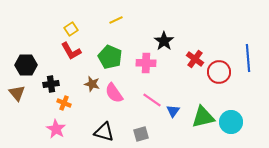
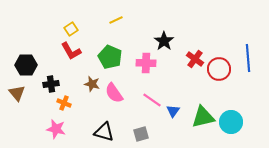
red circle: moved 3 px up
pink star: rotated 18 degrees counterclockwise
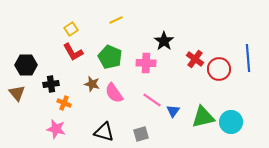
red L-shape: moved 2 px right, 1 px down
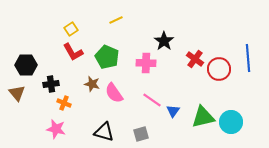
green pentagon: moved 3 px left
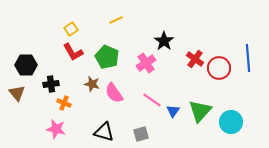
pink cross: rotated 36 degrees counterclockwise
red circle: moved 1 px up
green triangle: moved 3 px left, 6 px up; rotated 35 degrees counterclockwise
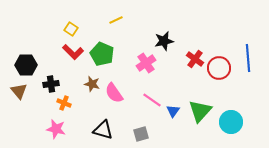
yellow square: rotated 24 degrees counterclockwise
black star: rotated 24 degrees clockwise
red L-shape: rotated 15 degrees counterclockwise
green pentagon: moved 5 px left, 3 px up
brown triangle: moved 2 px right, 2 px up
black triangle: moved 1 px left, 2 px up
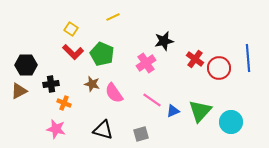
yellow line: moved 3 px left, 3 px up
brown triangle: rotated 42 degrees clockwise
blue triangle: rotated 32 degrees clockwise
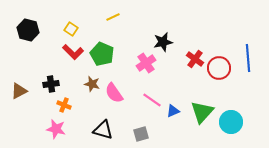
black star: moved 1 px left, 1 px down
black hexagon: moved 2 px right, 35 px up; rotated 15 degrees clockwise
orange cross: moved 2 px down
green triangle: moved 2 px right, 1 px down
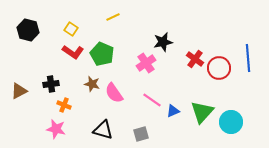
red L-shape: rotated 10 degrees counterclockwise
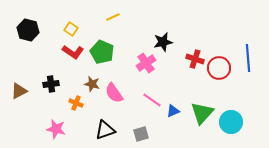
green pentagon: moved 2 px up
red cross: rotated 18 degrees counterclockwise
orange cross: moved 12 px right, 2 px up
green triangle: moved 1 px down
black triangle: moved 2 px right; rotated 35 degrees counterclockwise
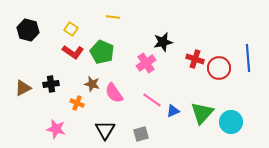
yellow line: rotated 32 degrees clockwise
brown triangle: moved 4 px right, 3 px up
orange cross: moved 1 px right
black triangle: rotated 40 degrees counterclockwise
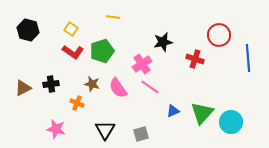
green pentagon: moved 1 px up; rotated 30 degrees clockwise
pink cross: moved 4 px left, 1 px down
red circle: moved 33 px up
pink semicircle: moved 4 px right, 5 px up
pink line: moved 2 px left, 13 px up
